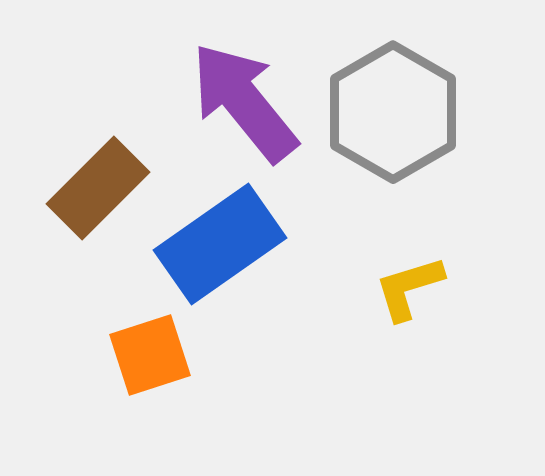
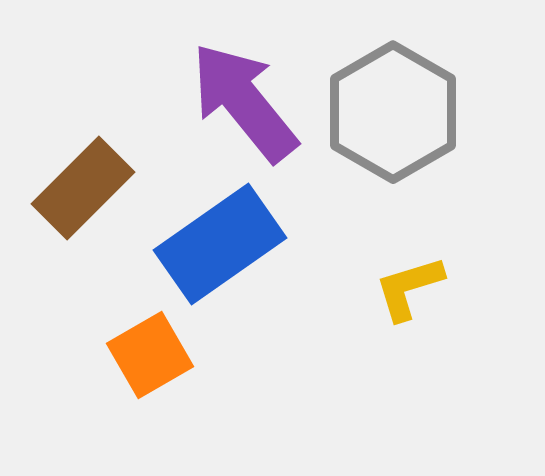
brown rectangle: moved 15 px left
orange square: rotated 12 degrees counterclockwise
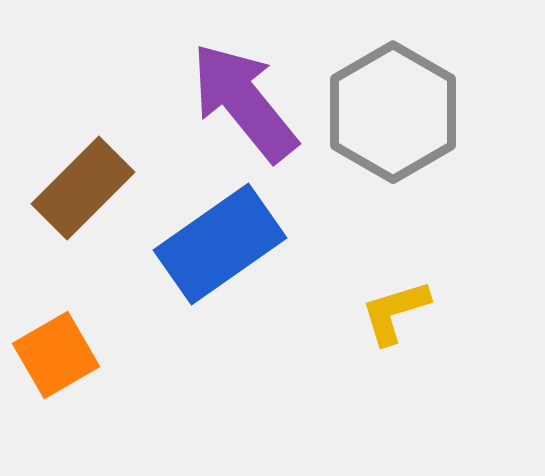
yellow L-shape: moved 14 px left, 24 px down
orange square: moved 94 px left
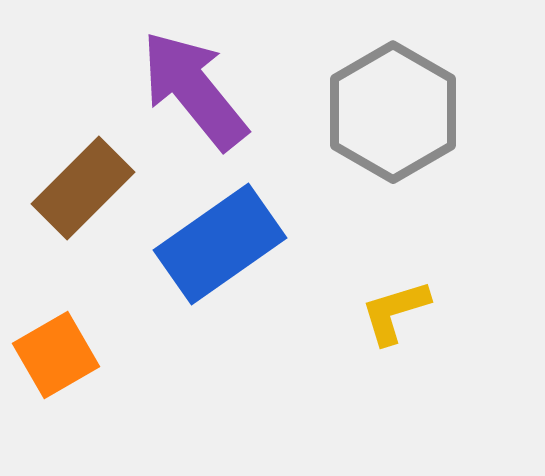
purple arrow: moved 50 px left, 12 px up
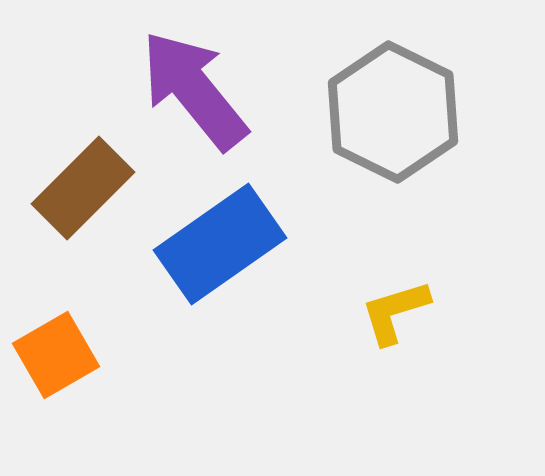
gray hexagon: rotated 4 degrees counterclockwise
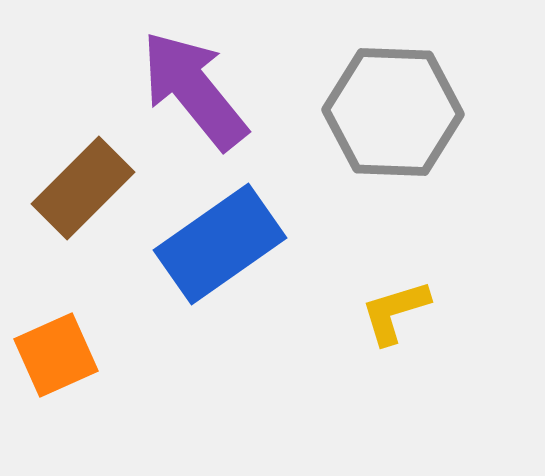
gray hexagon: rotated 24 degrees counterclockwise
orange square: rotated 6 degrees clockwise
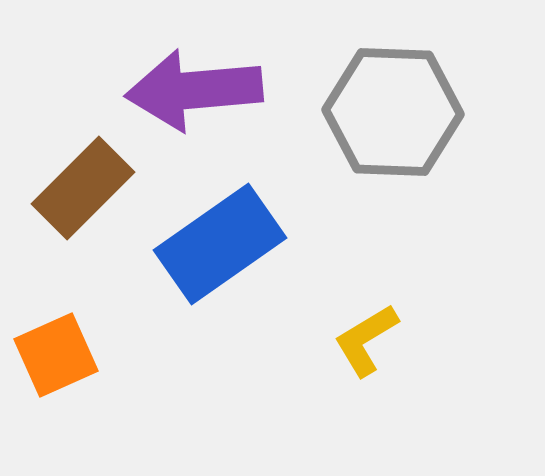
purple arrow: rotated 56 degrees counterclockwise
yellow L-shape: moved 29 px left, 28 px down; rotated 14 degrees counterclockwise
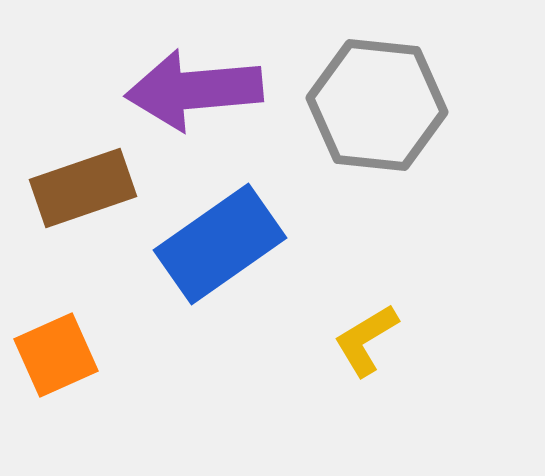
gray hexagon: moved 16 px left, 7 px up; rotated 4 degrees clockwise
brown rectangle: rotated 26 degrees clockwise
